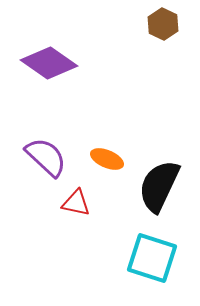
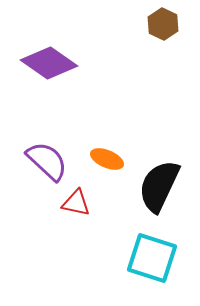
purple semicircle: moved 1 px right, 4 px down
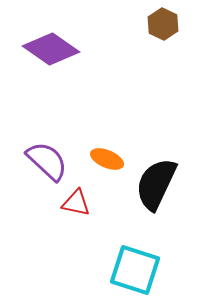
purple diamond: moved 2 px right, 14 px up
black semicircle: moved 3 px left, 2 px up
cyan square: moved 17 px left, 12 px down
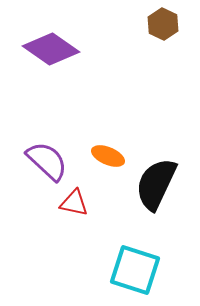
orange ellipse: moved 1 px right, 3 px up
red triangle: moved 2 px left
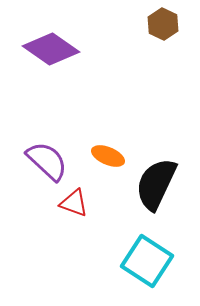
red triangle: rotated 8 degrees clockwise
cyan square: moved 12 px right, 9 px up; rotated 15 degrees clockwise
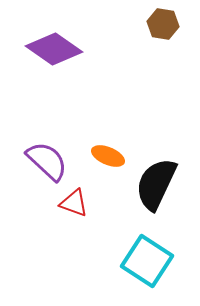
brown hexagon: rotated 16 degrees counterclockwise
purple diamond: moved 3 px right
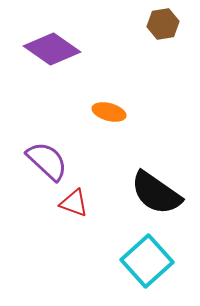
brown hexagon: rotated 20 degrees counterclockwise
purple diamond: moved 2 px left
orange ellipse: moved 1 px right, 44 px up; rotated 8 degrees counterclockwise
black semicircle: moved 9 px down; rotated 80 degrees counterclockwise
cyan square: rotated 15 degrees clockwise
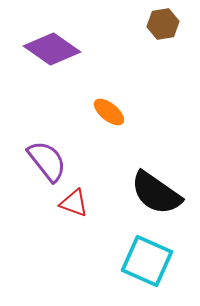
orange ellipse: rotated 24 degrees clockwise
purple semicircle: rotated 9 degrees clockwise
cyan square: rotated 24 degrees counterclockwise
